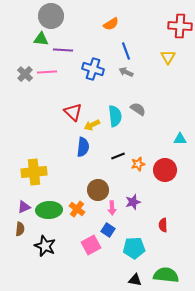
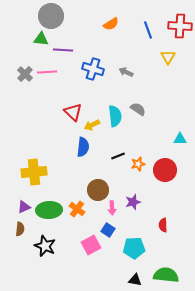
blue line: moved 22 px right, 21 px up
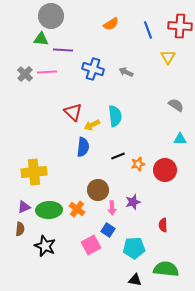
gray semicircle: moved 38 px right, 4 px up
green semicircle: moved 6 px up
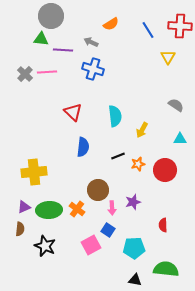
blue line: rotated 12 degrees counterclockwise
gray arrow: moved 35 px left, 30 px up
yellow arrow: moved 50 px right, 5 px down; rotated 35 degrees counterclockwise
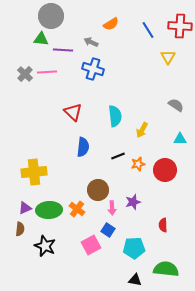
purple triangle: moved 1 px right, 1 px down
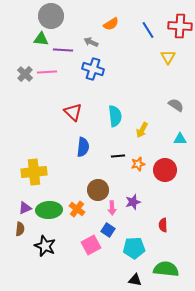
black line: rotated 16 degrees clockwise
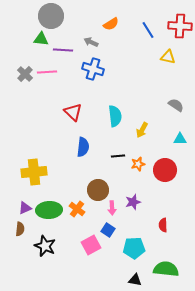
yellow triangle: rotated 49 degrees counterclockwise
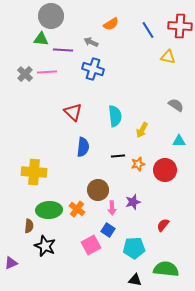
cyan triangle: moved 1 px left, 2 px down
yellow cross: rotated 10 degrees clockwise
purple triangle: moved 14 px left, 55 px down
red semicircle: rotated 40 degrees clockwise
brown semicircle: moved 9 px right, 3 px up
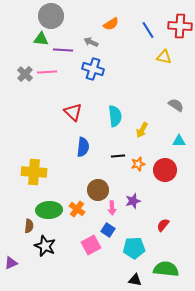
yellow triangle: moved 4 px left
purple star: moved 1 px up
